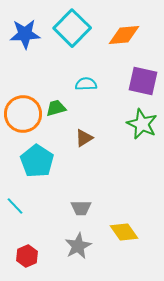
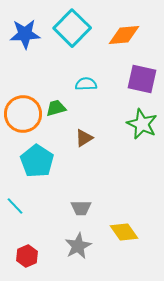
purple square: moved 1 px left, 2 px up
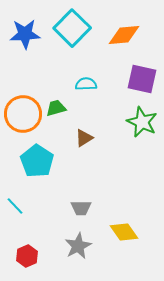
green star: moved 2 px up
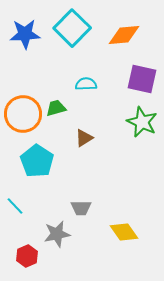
gray star: moved 21 px left, 12 px up; rotated 16 degrees clockwise
